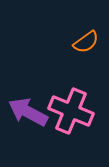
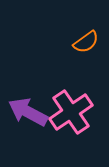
pink cross: moved 1 px down; rotated 33 degrees clockwise
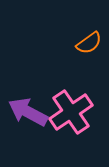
orange semicircle: moved 3 px right, 1 px down
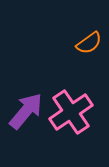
purple arrow: moved 2 px left, 1 px up; rotated 102 degrees clockwise
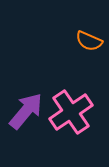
orange semicircle: moved 2 px up; rotated 60 degrees clockwise
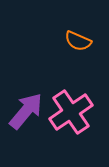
orange semicircle: moved 11 px left
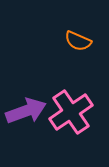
purple arrow: rotated 30 degrees clockwise
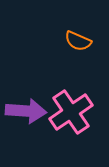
purple arrow: rotated 24 degrees clockwise
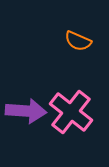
pink cross: rotated 18 degrees counterclockwise
